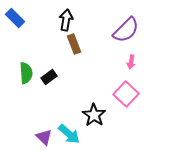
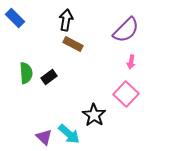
brown rectangle: moved 1 px left; rotated 42 degrees counterclockwise
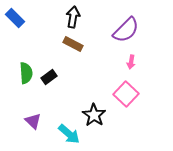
black arrow: moved 7 px right, 3 px up
purple triangle: moved 11 px left, 16 px up
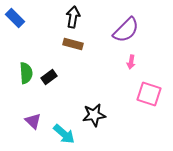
brown rectangle: rotated 12 degrees counterclockwise
pink square: moved 23 px right; rotated 25 degrees counterclockwise
black star: rotated 30 degrees clockwise
cyan arrow: moved 5 px left
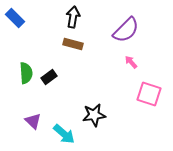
pink arrow: rotated 128 degrees clockwise
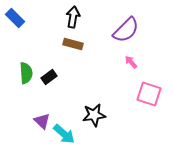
purple triangle: moved 9 px right
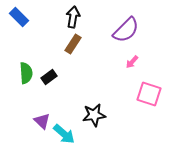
blue rectangle: moved 4 px right, 1 px up
brown rectangle: rotated 72 degrees counterclockwise
pink arrow: moved 1 px right; rotated 96 degrees counterclockwise
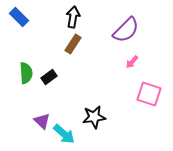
black star: moved 2 px down
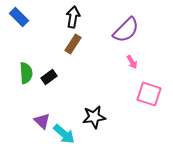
pink arrow: rotated 72 degrees counterclockwise
